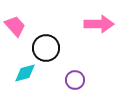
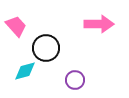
pink trapezoid: moved 1 px right
cyan diamond: moved 2 px up
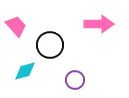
black circle: moved 4 px right, 3 px up
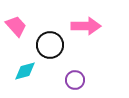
pink arrow: moved 13 px left, 2 px down
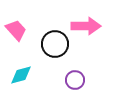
pink trapezoid: moved 4 px down
black circle: moved 5 px right, 1 px up
cyan diamond: moved 4 px left, 4 px down
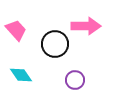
cyan diamond: rotated 70 degrees clockwise
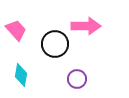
cyan diamond: rotated 45 degrees clockwise
purple circle: moved 2 px right, 1 px up
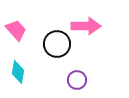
black circle: moved 2 px right
cyan diamond: moved 3 px left, 3 px up
purple circle: moved 1 px down
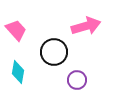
pink arrow: rotated 16 degrees counterclockwise
black circle: moved 3 px left, 8 px down
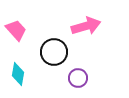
cyan diamond: moved 2 px down
purple circle: moved 1 px right, 2 px up
